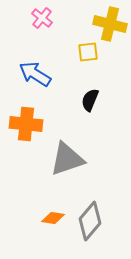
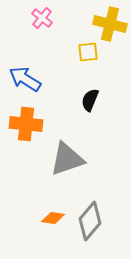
blue arrow: moved 10 px left, 5 px down
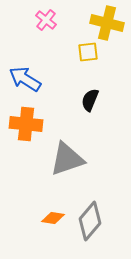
pink cross: moved 4 px right, 2 px down
yellow cross: moved 3 px left, 1 px up
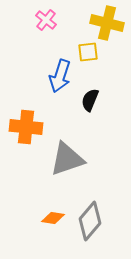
blue arrow: moved 35 px right, 3 px up; rotated 104 degrees counterclockwise
orange cross: moved 3 px down
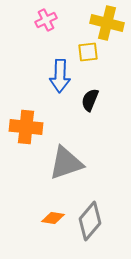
pink cross: rotated 25 degrees clockwise
blue arrow: rotated 16 degrees counterclockwise
gray triangle: moved 1 px left, 4 px down
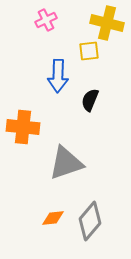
yellow square: moved 1 px right, 1 px up
blue arrow: moved 2 px left
orange cross: moved 3 px left
orange diamond: rotated 15 degrees counterclockwise
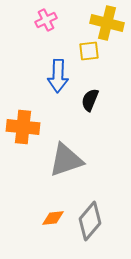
gray triangle: moved 3 px up
